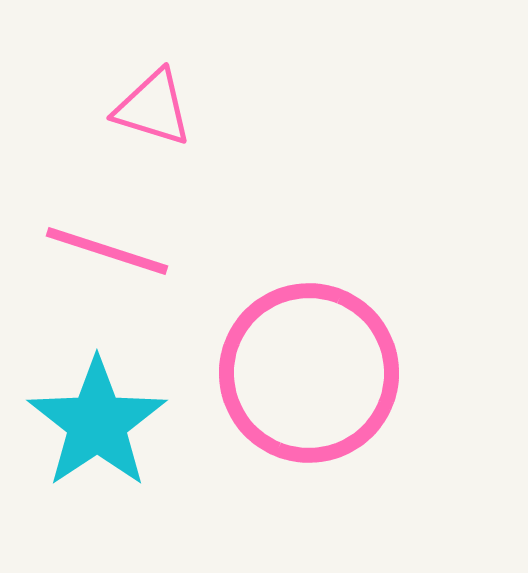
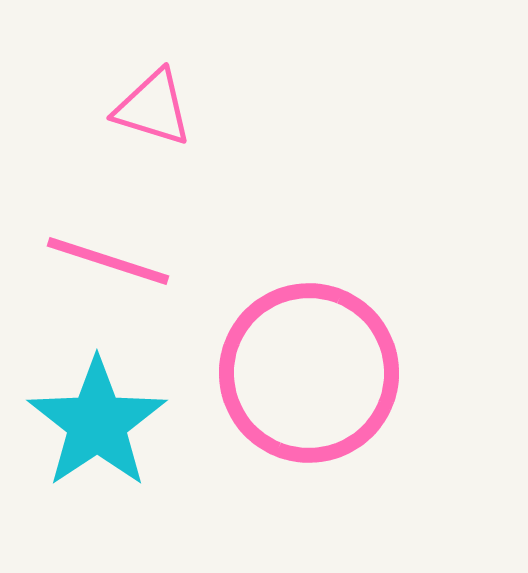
pink line: moved 1 px right, 10 px down
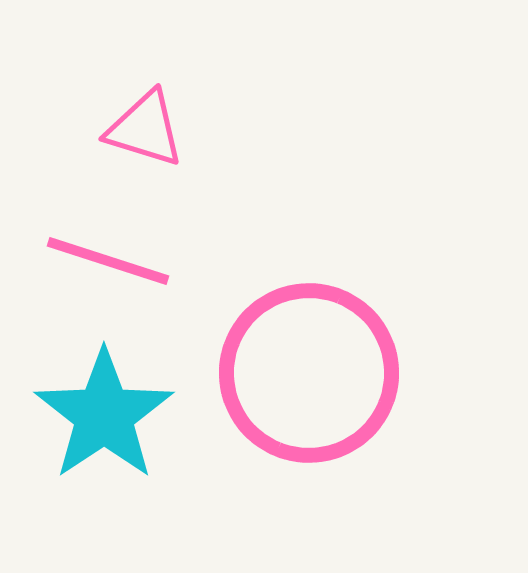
pink triangle: moved 8 px left, 21 px down
cyan star: moved 7 px right, 8 px up
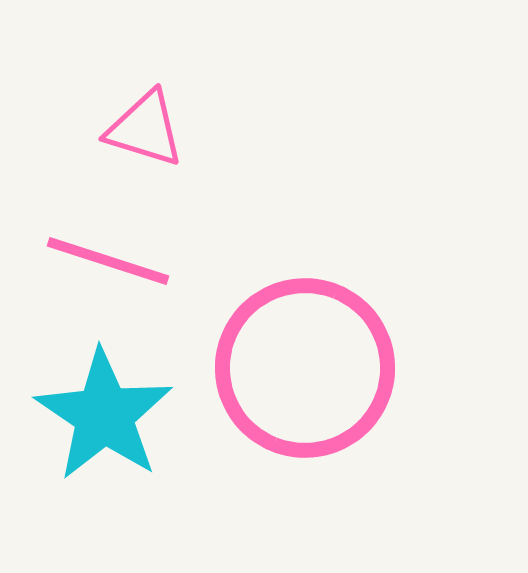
pink circle: moved 4 px left, 5 px up
cyan star: rotated 4 degrees counterclockwise
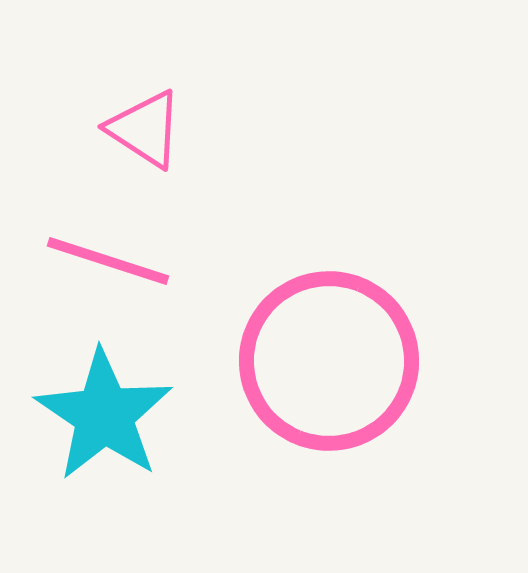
pink triangle: rotated 16 degrees clockwise
pink circle: moved 24 px right, 7 px up
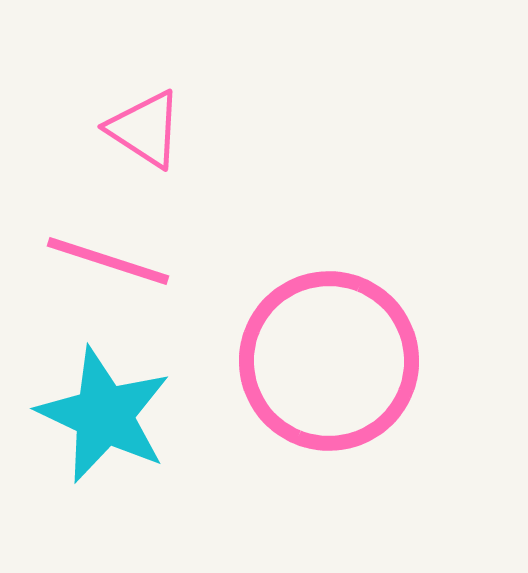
cyan star: rotated 9 degrees counterclockwise
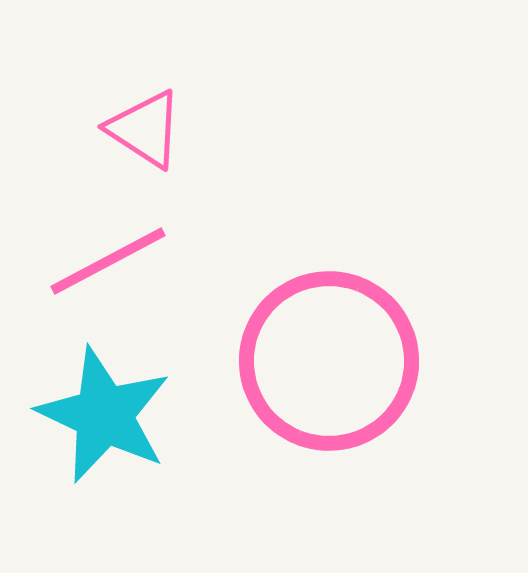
pink line: rotated 46 degrees counterclockwise
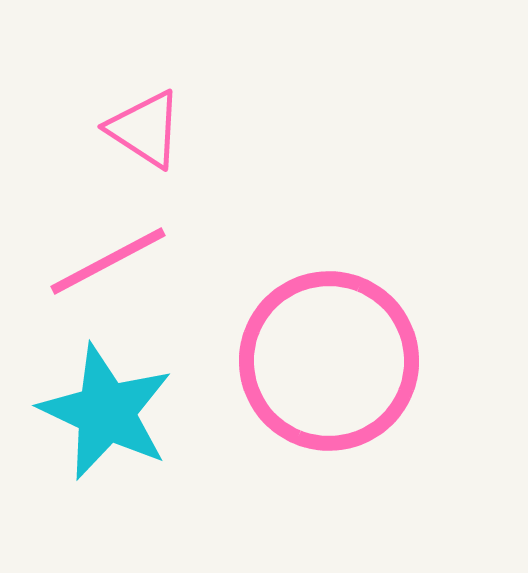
cyan star: moved 2 px right, 3 px up
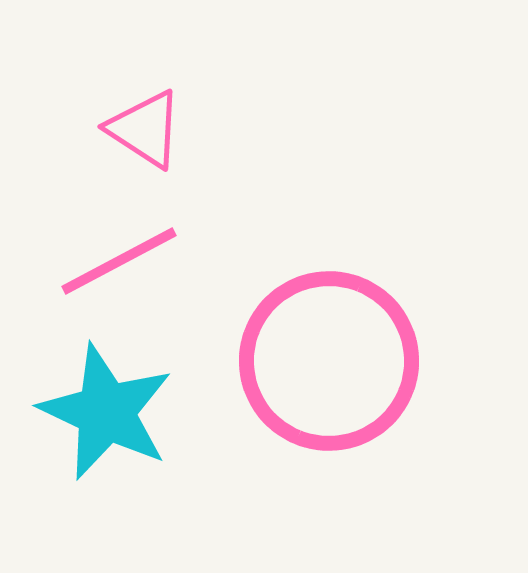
pink line: moved 11 px right
